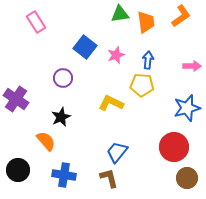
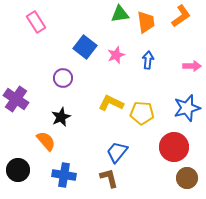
yellow pentagon: moved 28 px down
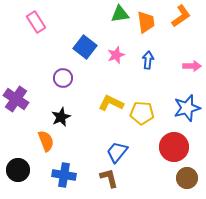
orange semicircle: rotated 20 degrees clockwise
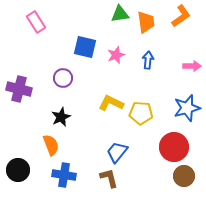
blue square: rotated 25 degrees counterclockwise
purple cross: moved 3 px right, 10 px up; rotated 20 degrees counterclockwise
yellow pentagon: moved 1 px left
orange semicircle: moved 5 px right, 4 px down
brown circle: moved 3 px left, 2 px up
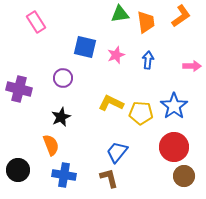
blue star: moved 13 px left, 2 px up; rotated 20 degrees counterclockwise
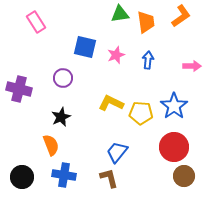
black circle: moved 4 px right, 7 px down
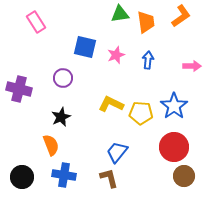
yellow L-shape: moved 1 px down
